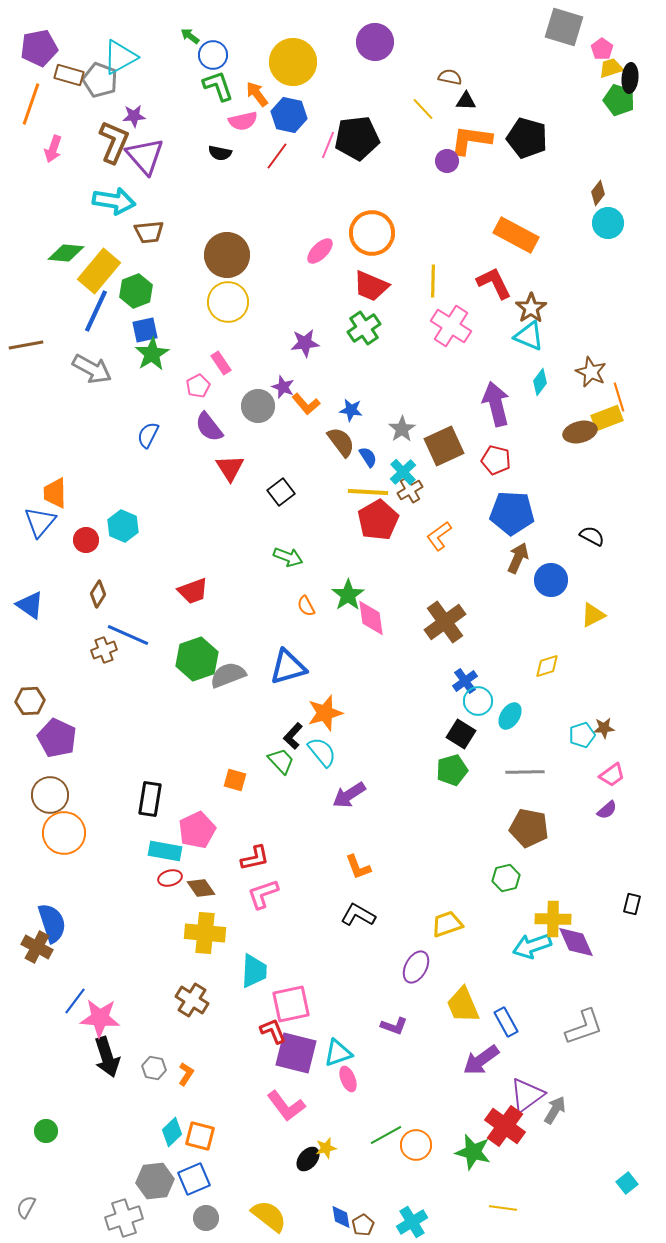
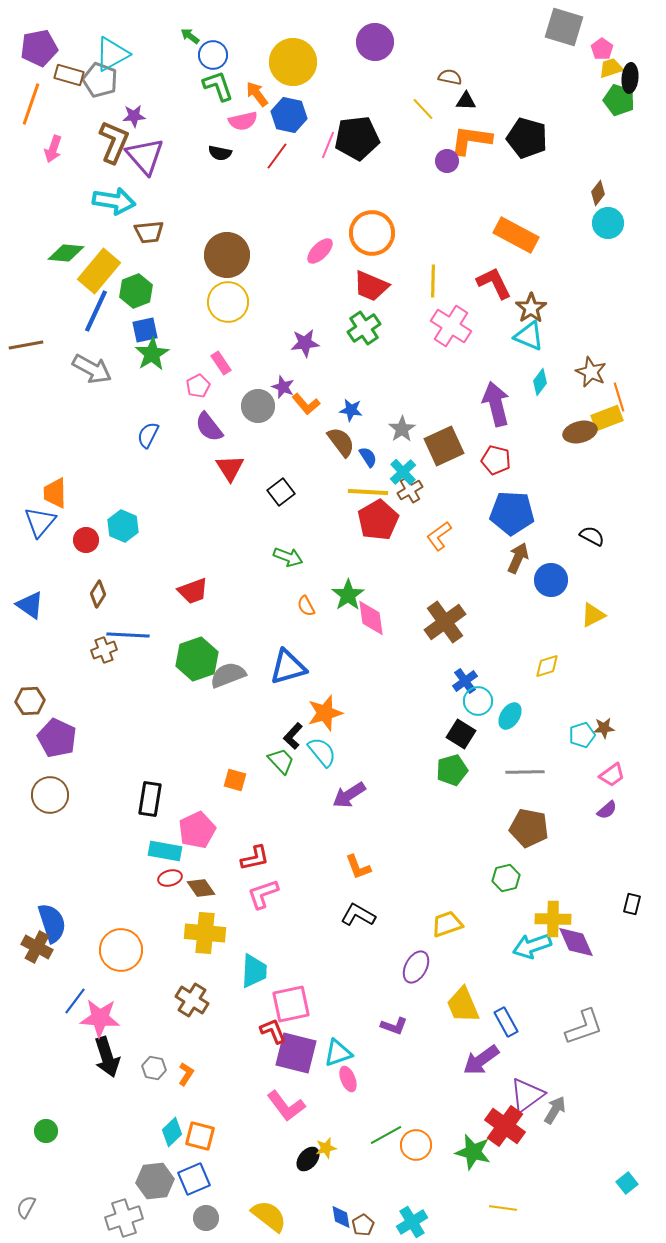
cyan triangle at (120, 57): moved 8 px left, 3 px up
blue line at (128, 635): rotated 21 degrees counterclockwise
orange circle at (64, 833): moved 57 px right, 117 px down
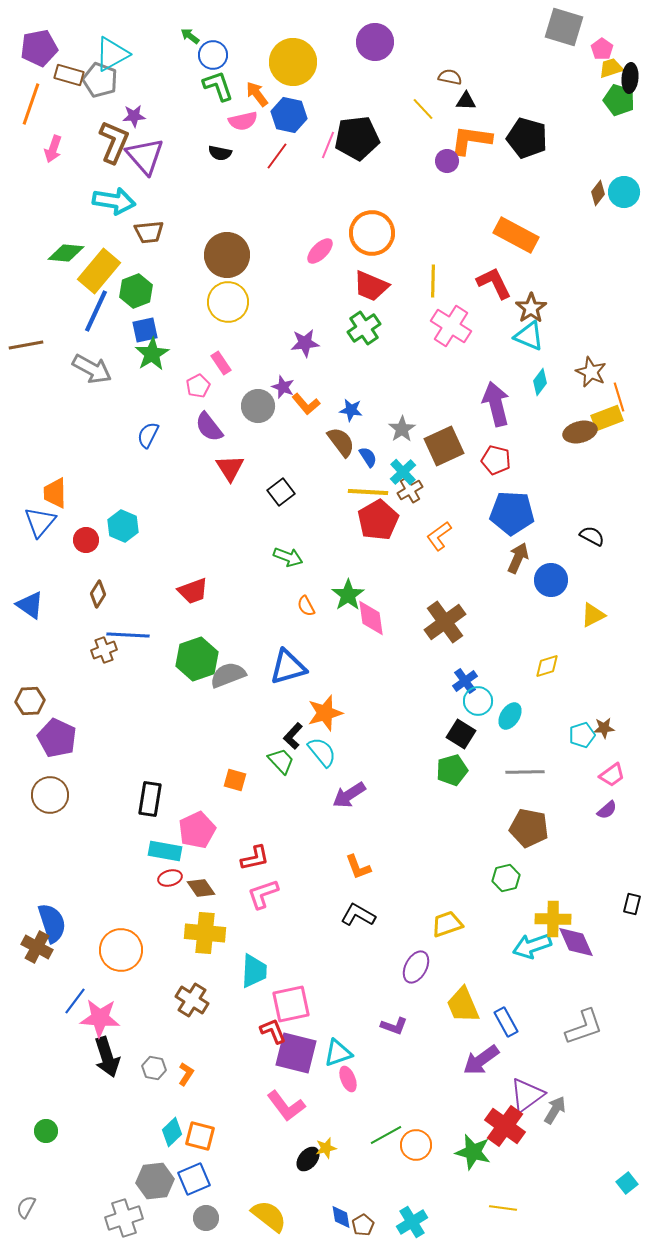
cyan circle at (608, 223): moved 16 px right, 31 px up
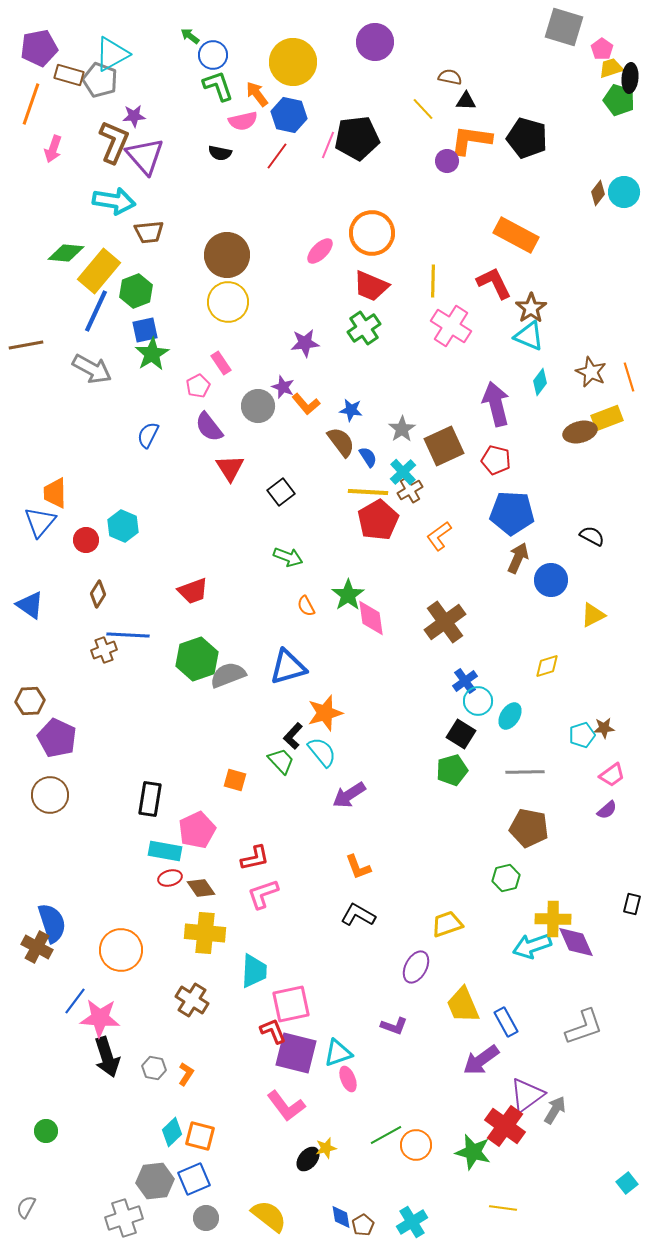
orange line at (619, 397): moved 10 px right, 20 px up
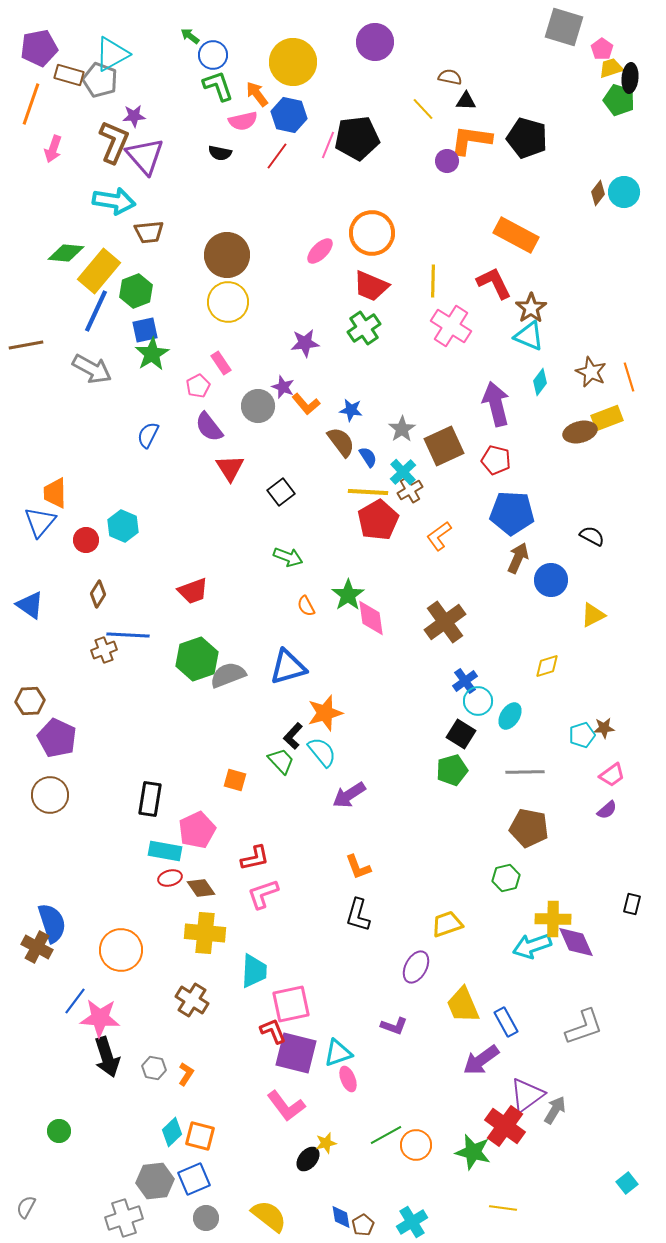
black L-shape at (358, 915): rotated 104 degrees counterclockwise
green circle at (46, 1131): moved 13 px right
yellow star at (326, 1148): moved 5 px up
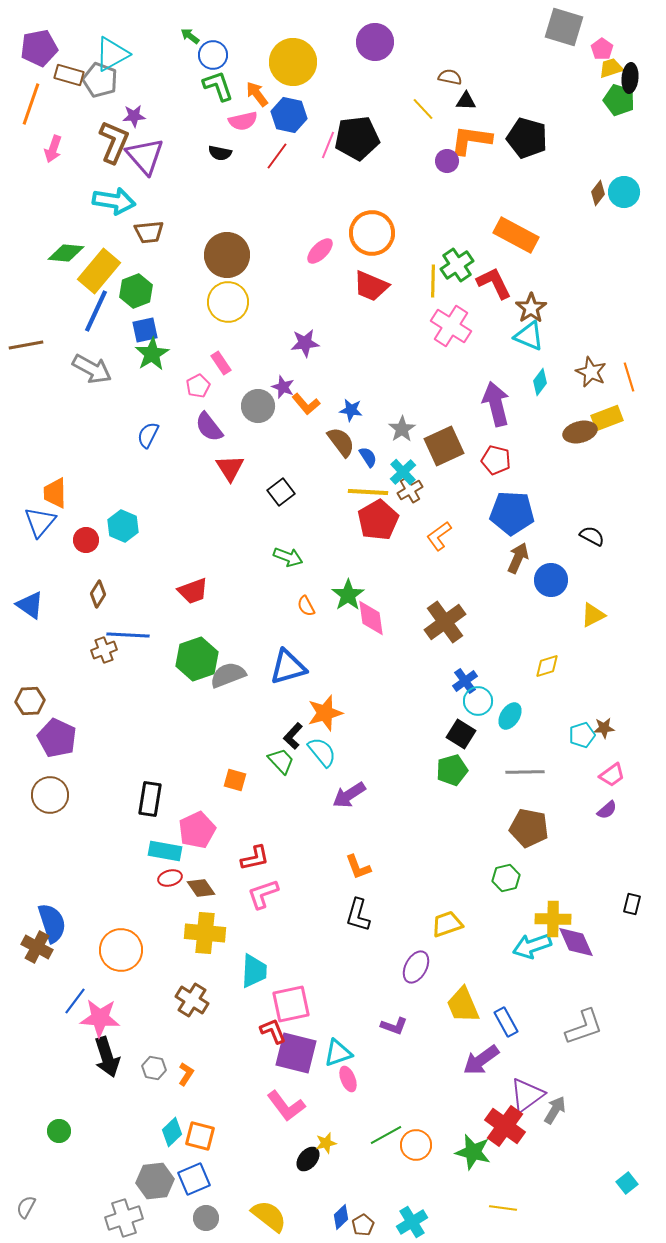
green cross at (364, 328): moved 93 px right, 63 px up
blue diamond at (341, 1217): rotated 55 degrees clockwise
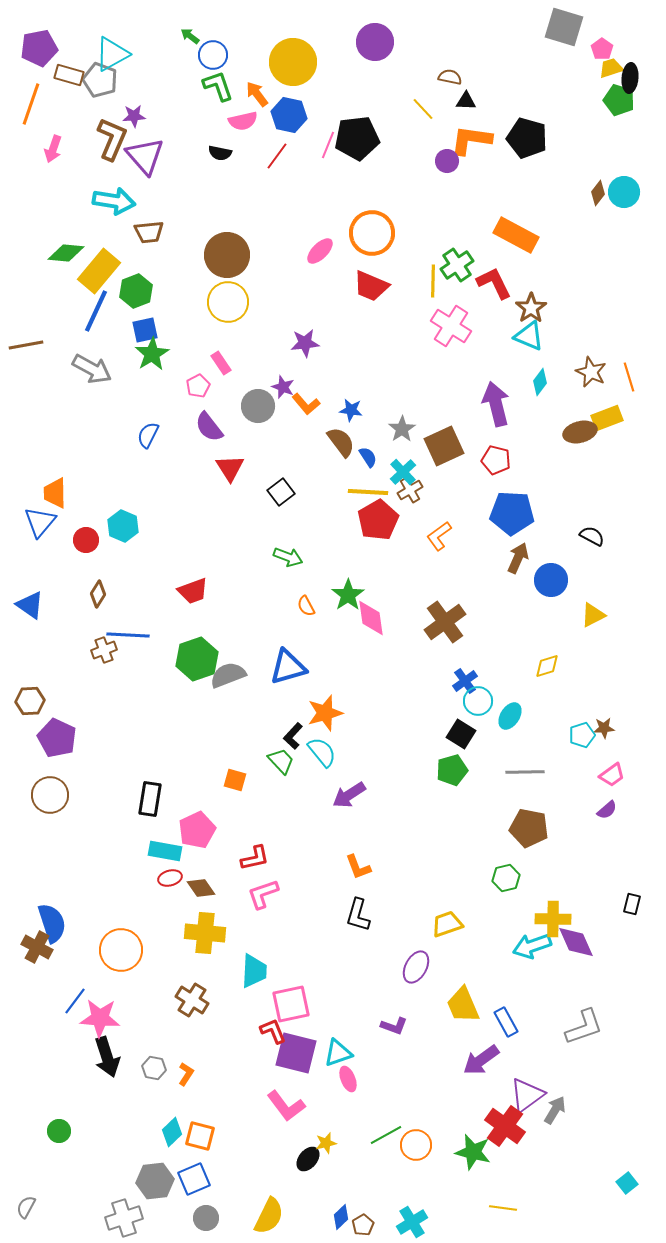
brown L-shape at (114, 142): moved 2 px left, 3 px up
yellow semicircle at (269, 1216): rotated 78 degrees clockwise
